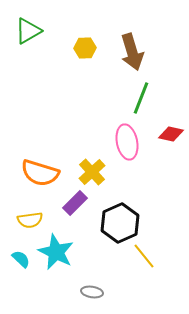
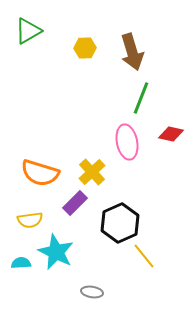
cyan semicircle: moved 4 px down; rotated 48 degrees counterclockwise
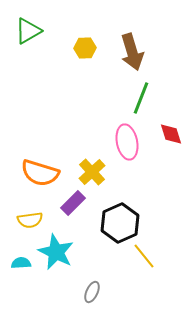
red diamond: rotated 60 degrees clockwise
purple rectangle: moved 2 px left
gray ellipse: rotated 75 degrees counterclockwise
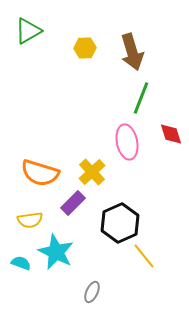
cyan semicircle: rotated 24 degrees clockwise
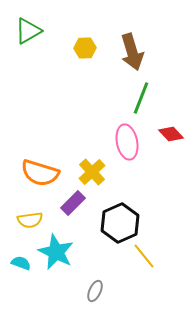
red diamond: rotated 25 degrees counterclockwise
gray ellipse: moved 3 px right, 1 px up
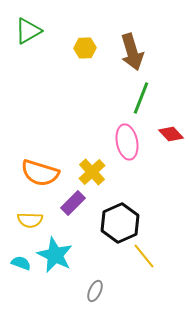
yellow semicircle: rotated 10 degrees clockwise
cyan star: moved 1 px left, 3 px down
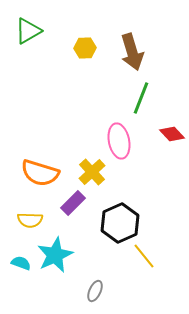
red diamond: moved 1 px right
pink ellipse: moved 8 px left, 1 px up
cyan star: rotated 21 degrees clockwise
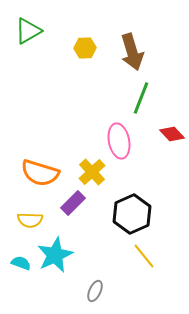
black hexagon: moved 12 px right, 9 px up
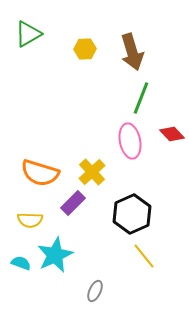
green triangle: moved 3 px down
yellow hexagon: moved 1 px down
pink ellipse: moved 11 px right
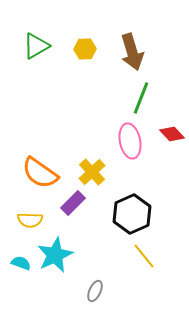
green triangle: moved 8 px right, 12 px down
orange semicircle: rotated 18 degrees clockwise
